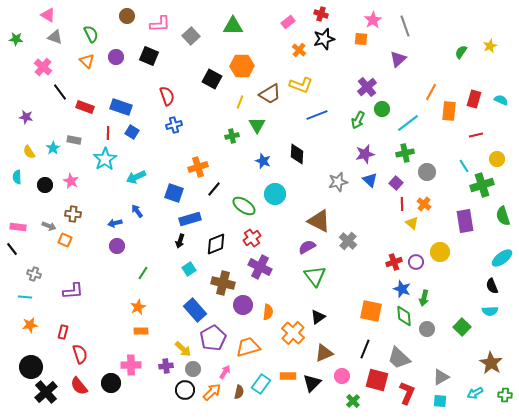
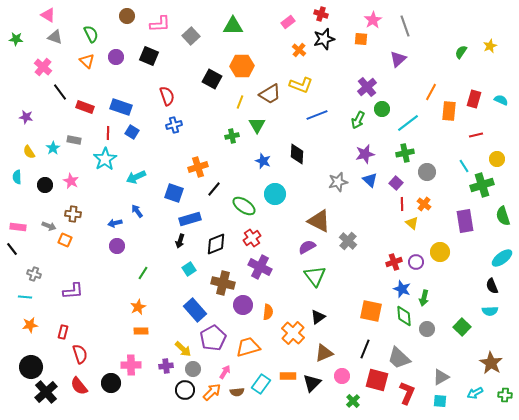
brown semicircle at (239, 392): moved 2 px left; rotated 72 degrees clockwise
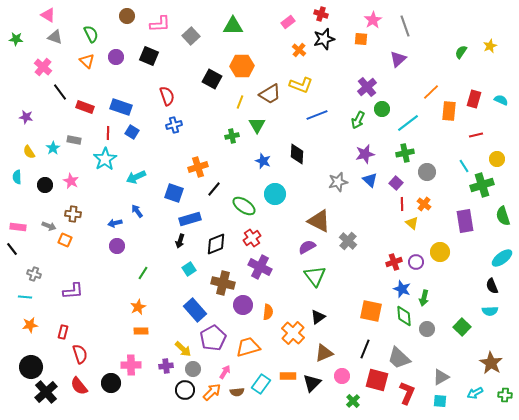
orange line at (431, 92): rotated 18 degrees clockwise
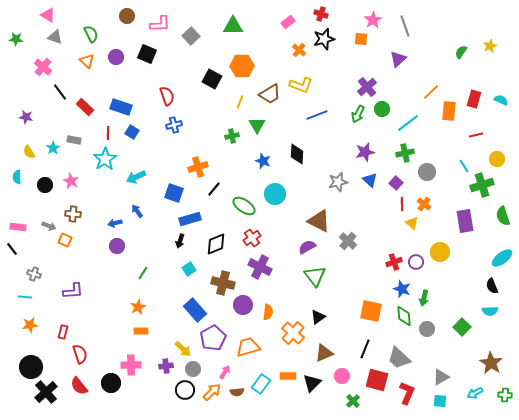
black square at (149, 56): moved 2 px left, 2 px up
red rectangle at (85, 107): rotated 24 degrees clockwise
green arrow at (358, 120): moved 6 px up
purple star at (365, 154): moved 2 px up
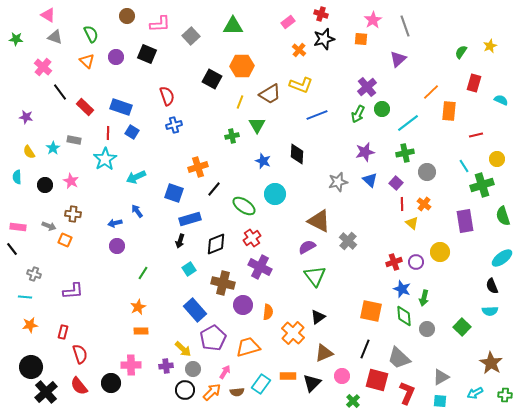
red rectangle at (474, 99): moved 16 px up
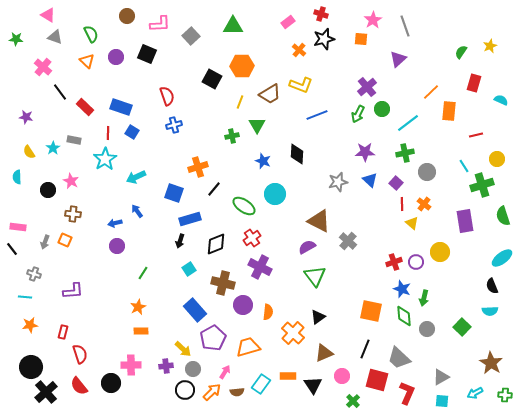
purple star at (365, 152): rotated 12 degrees clockwise
black circle at (45, 185): moved 3 px right, 5 px down
gray arrow at (49, 226): moved 4 px left, 16 px down; rotated 88 degrees clockwise
black triangle at (312, 383): moved 1 px right, 2 px down; rotated 18 degrees counterclockwise
cyan square at (440, 401): moved 2 px right
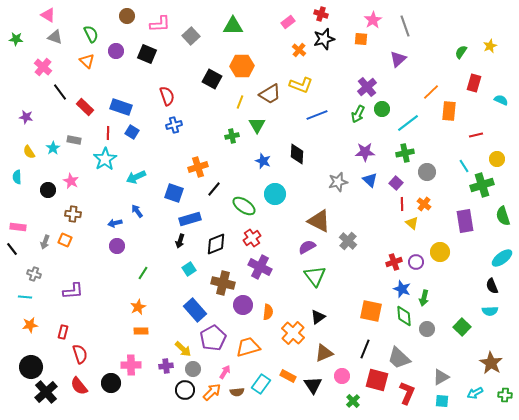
purple circle at (116, 57): moved 6 px up
orange rectangle at (288, 376): rotated 28 degrees clockwise
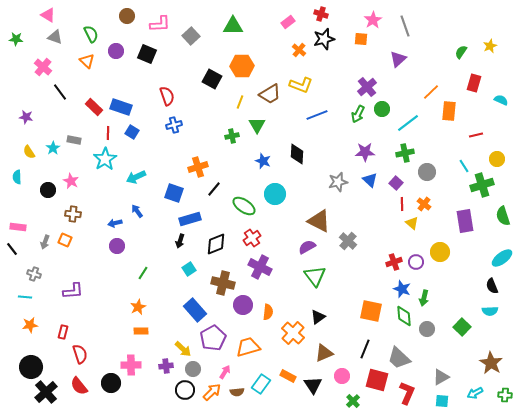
red rectangle at (85, 107): moved 9 px right
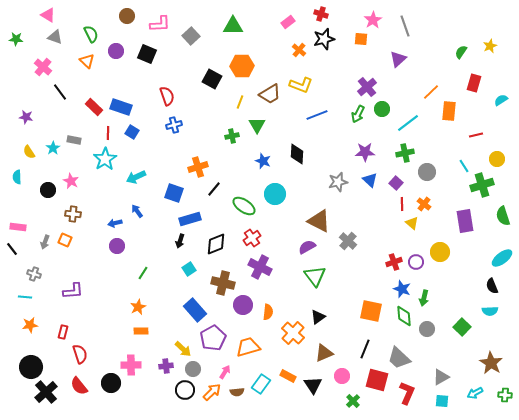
cyan semicircle at (501, 100): rotated 56 degrees counterclockwise
